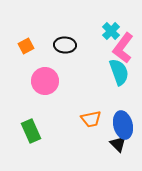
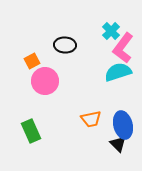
orange square: moved 6 px right, 15 px down
cyan semicircle: moved 1 px left; rotated 88 degrees counterclockwise
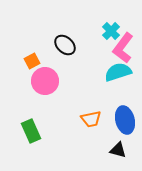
black ellipse: rotated 40 degrees clockwise
blue ellipse: moved 2 px right, 5 px up
black triangle: moved 6 px down; rotated 30 degrees counterclockwise
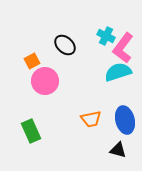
cyan cross: moved 5 px left, 5 px down; rotated 18 degrees counterclockwise
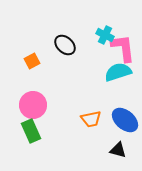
cyan cross: moved 1 px left, 1 px up
pink L-shape: rotated 136 degrees clockwise
pink circle: moved 12 px left, 24 px down
blue ellipse: rotated 36 degrees counterclockwise
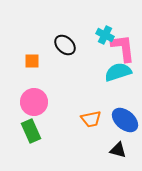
orange square: rotated 28 degrees clockwise
pink circle: moved 1 px right, 3 px up
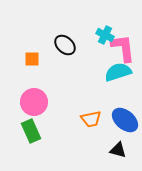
orange square: moved 2 px up
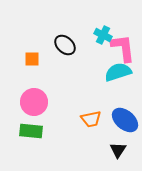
cyan cross: moved 2 px left
green rectangle: rotated 60 degrees counterclockwise
black triangle: rotated 48 degrees clockwise
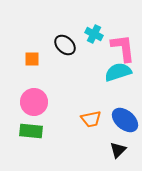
cyan cross: moved 9 px left, 1 px up
black triangle: rotated 12 degrees clockwise
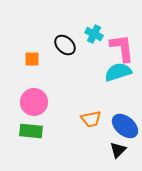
pink L-shape: moved 1 px left
blue ellipse: moved 6 px down
